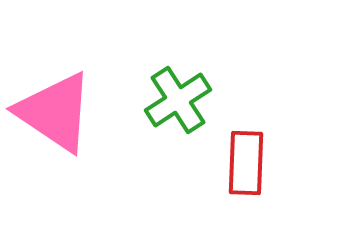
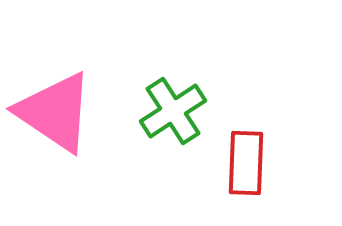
green cross: moved 5 px left, 11 px down
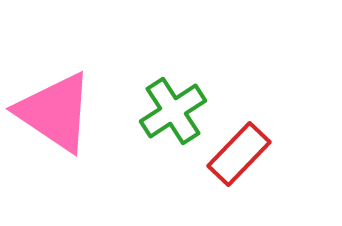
red rectangle: moved 7 px left, 9 px up; rotated 42 degrees clockwise
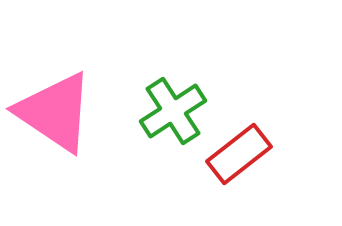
red rectangle: rotated 8 degrees clockwise
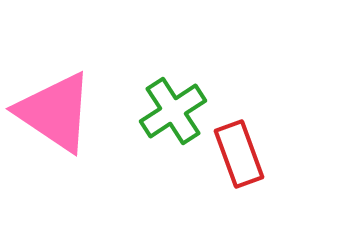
red rectangle: rotated 72 degrees counterclockwise
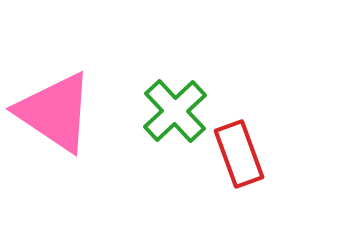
green cross: moved 2 px right; rotated 10 degrees counterclockwise
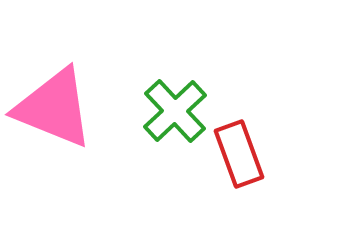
pink triangle: moved 1 px left, 4 px up; rotated 12 degrees counterclockwise
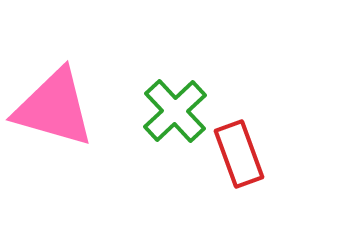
pink triangle: rotated 6 degrees counterclockwise
